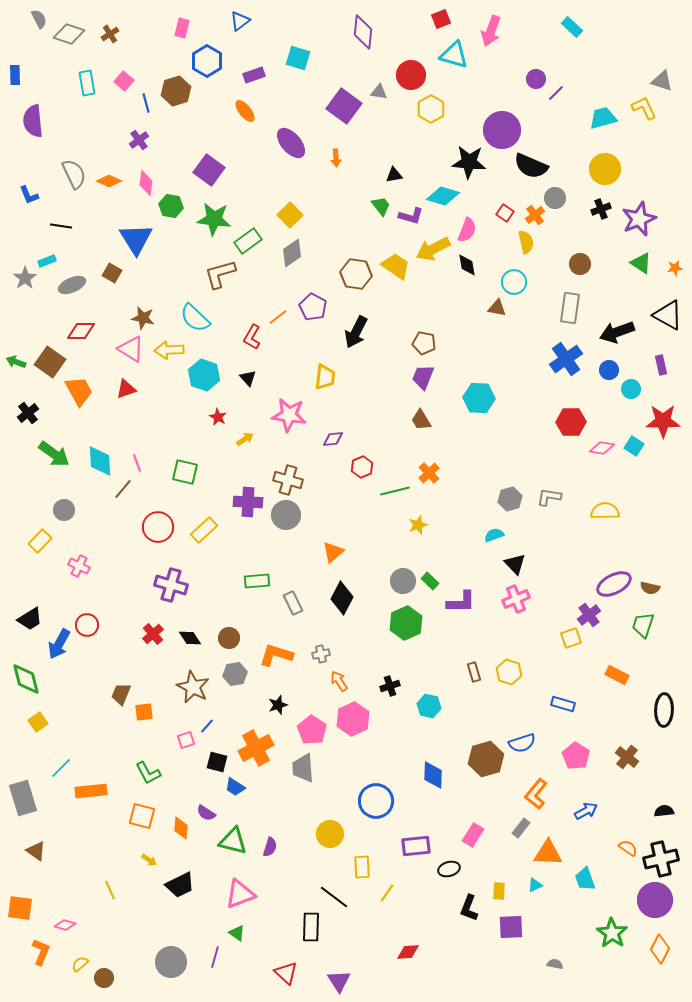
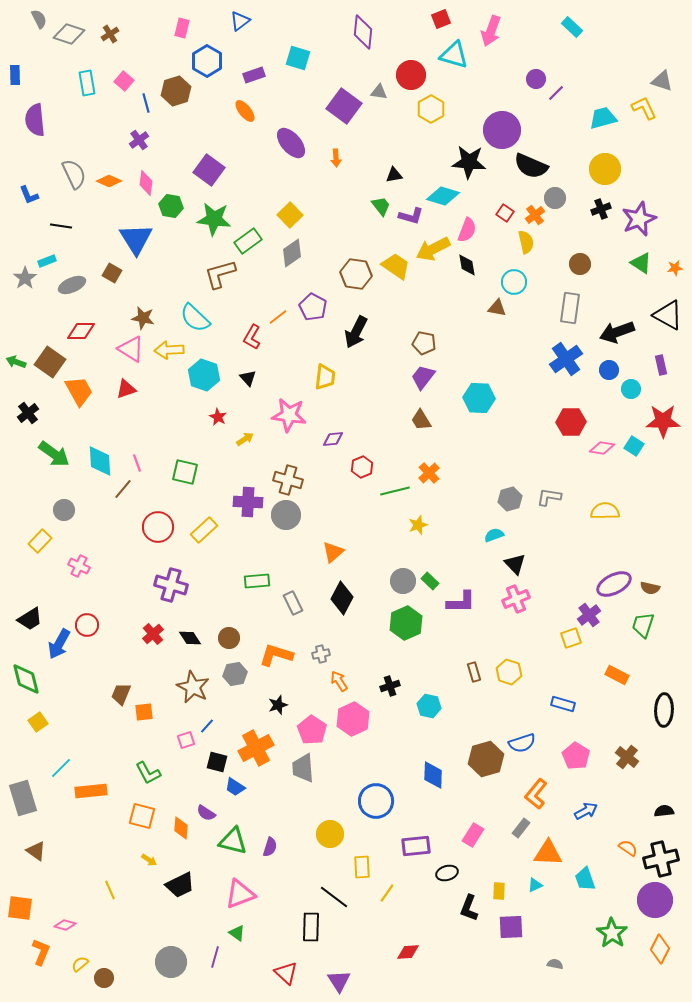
purple semicircle at (33, 121): moved 2 px right, 1 px up
purple trapezoid at (423, 377): rotated 16 degrees clockwise
black ellipse at (449, 869): moved 2 px left, 4 px down
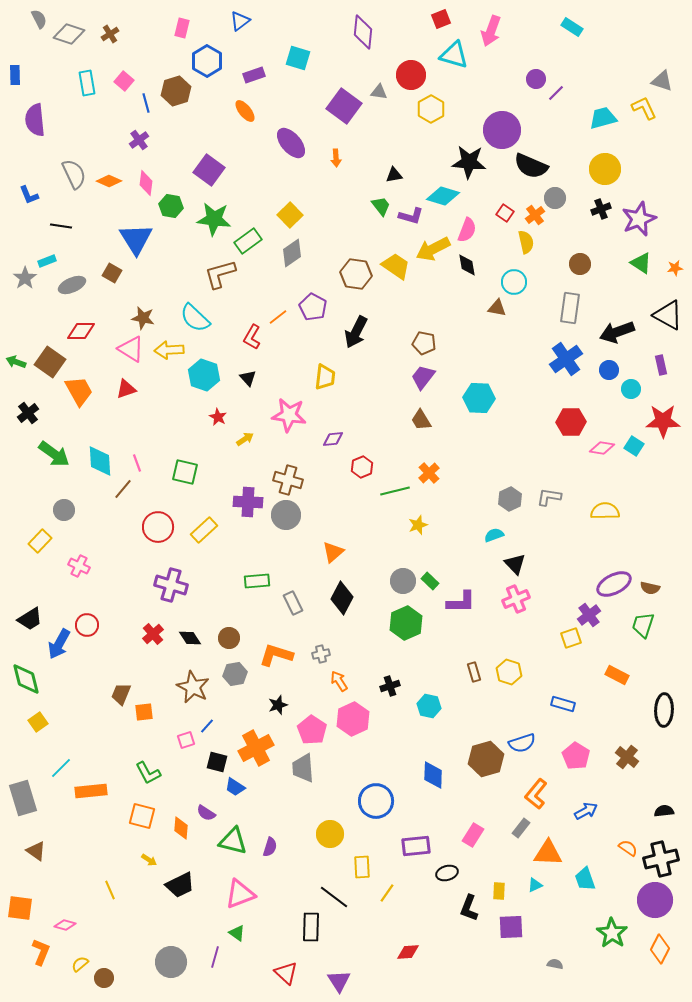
cyan rectangle at (572, 27): rotated 10 degrees counterclockwise
gray hexagon at (510, 499): rotated 10 degrees counterclockwise
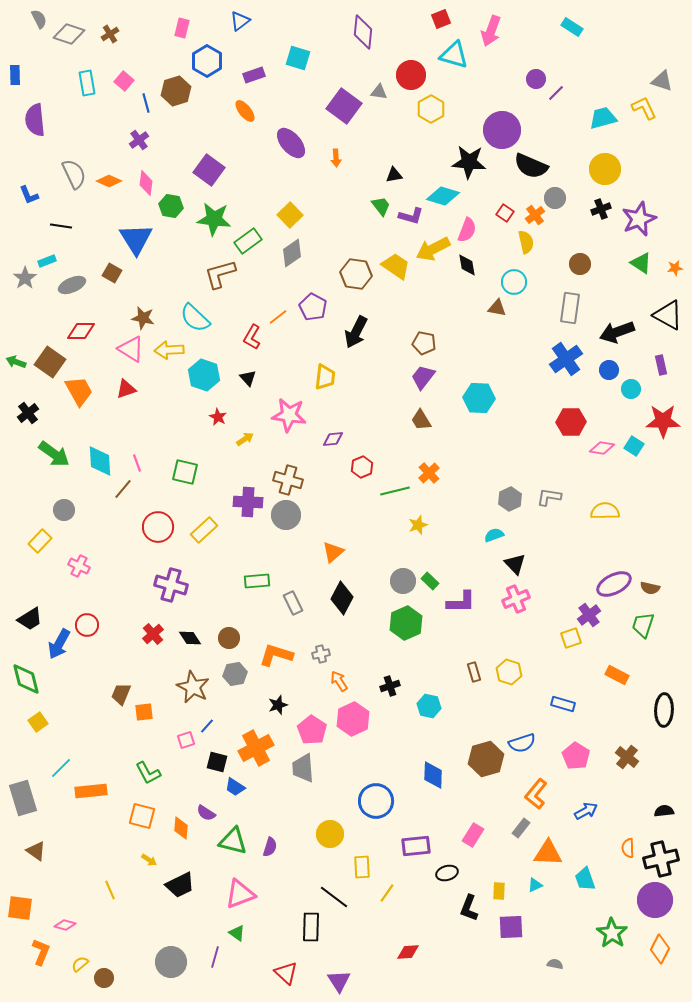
orange semicircle at (628, 848): rotated 126 degrees counterclockwise
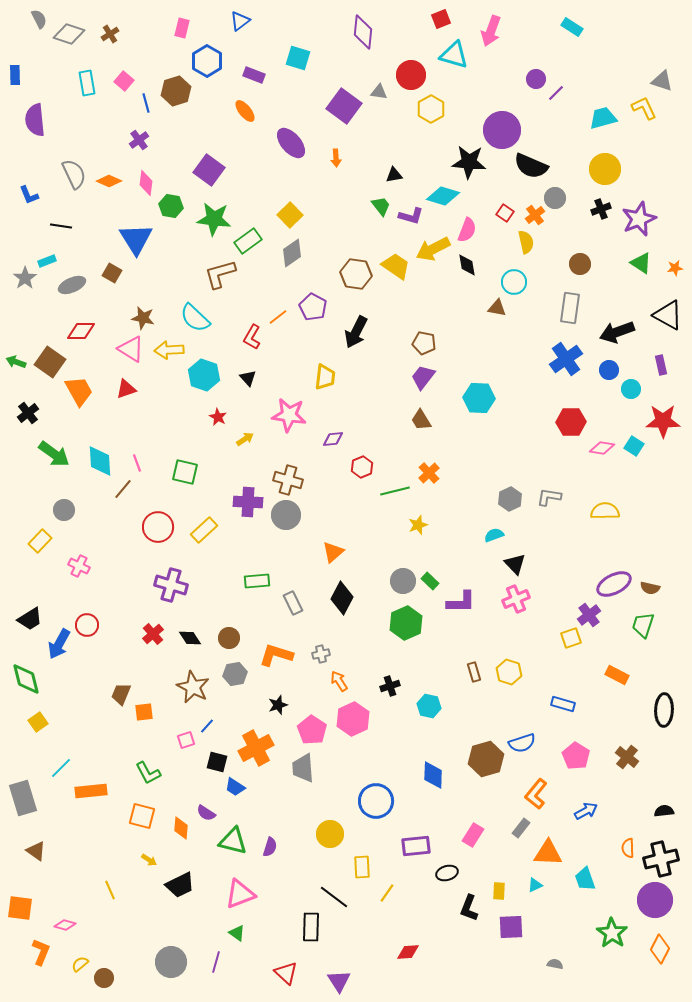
purple rectangle at (254, 75): rotated 40 degrees clockwise
purple line at (215, 957): moved 1 px right, 5 px down
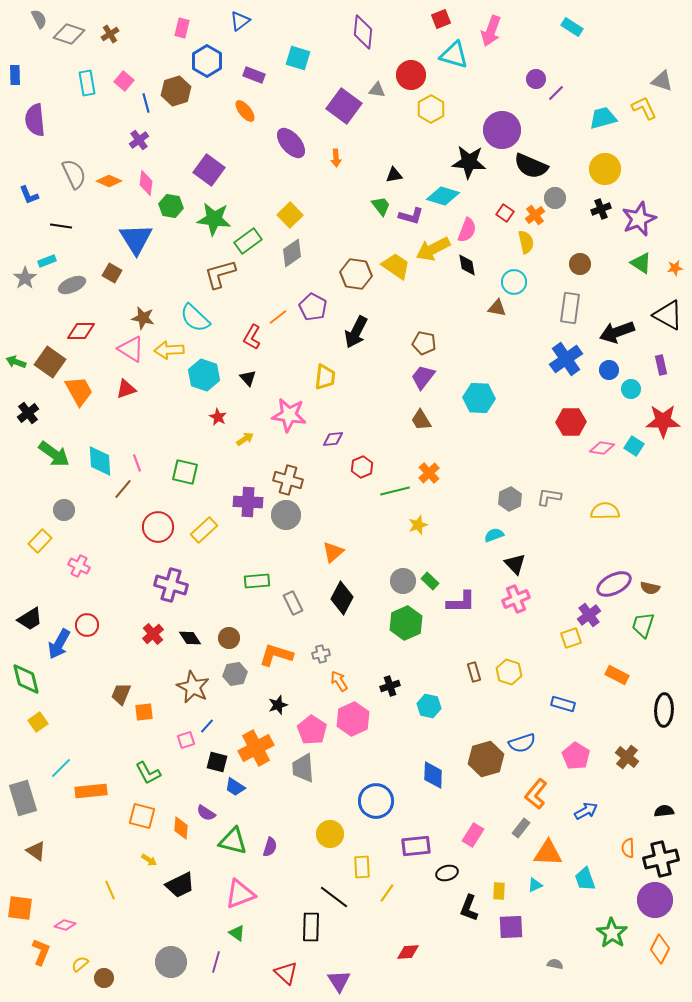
gray triangle at (379, 92): moved 2 px left, 2 px up
